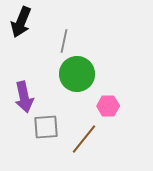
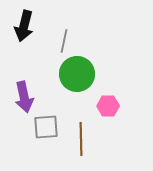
black arrow: moved 3 px right, 4 px down; rotated 8 degrees counterclockwise
brown line: moved 3 px left; rotated 40 degrees counterclockwise
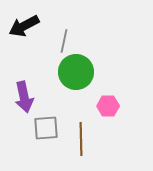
black arrow: rotated 48 degrees clockwise
green circle: moved 1 px left, 2 px up
gray square: moved 1 px down
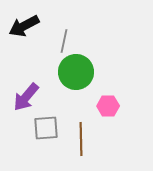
purple arrow: moved 2 px right; rotated 52 degrees clockwise
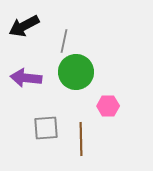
purple arrow: moved 19 px up; rotated 56 degrees clockwise
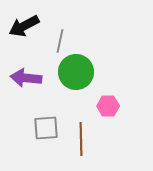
gray line: moved 4 px left
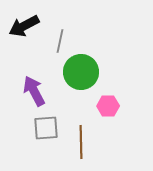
green circle: moved 5 px right
purple arrow: moved 8 px right, 13 px down; rotated 56 degrees clockwise
brown line: moved 3 px down
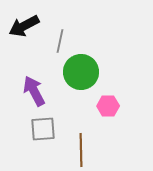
gray square: moved 3 px left, 1 px down
brown line: moved 8 px down
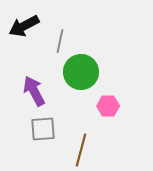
brown line: rotated 16 degrees clockwise
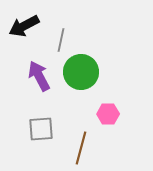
gray line: moved 1 px right, 1 px up
purple arrow: moved 5 px right, 15 px up
pink hexagon: moved 8 px down
gray square: moved 2 px left
brown line: moved 2 px up
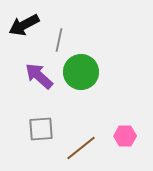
black arrow: moved 1 px up
gray line: moved 2 px left
purple arrow: rotated 20 degrees counterclockwise
pink hexagon: moved 17 px right, 22 px down
brown line: rotated 36 degrees clockwise
